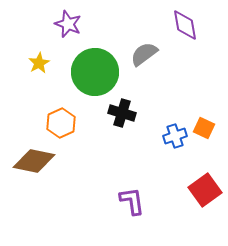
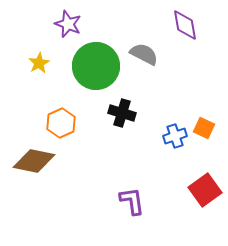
gray semicircle: rotated 64 degrees clockwise
green circle: moved 1 px right, 6 px up
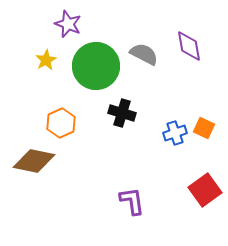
purple diamond: moved 4 px right, 21 px down
yellow star: moved 7 px right, 3 px up
blue cross: moved 3 px up
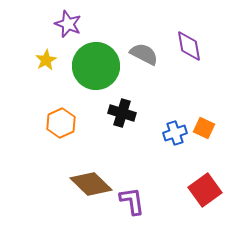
brown diamond: moved 57 px right, 23 px down; rotated 33 degrees clockwise
